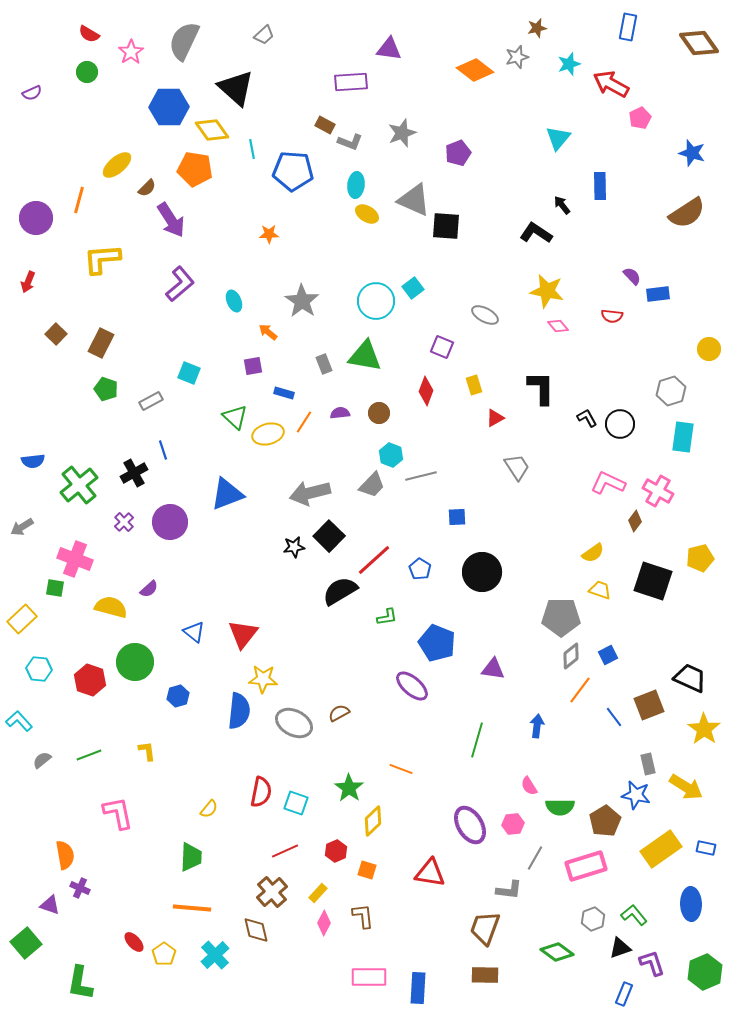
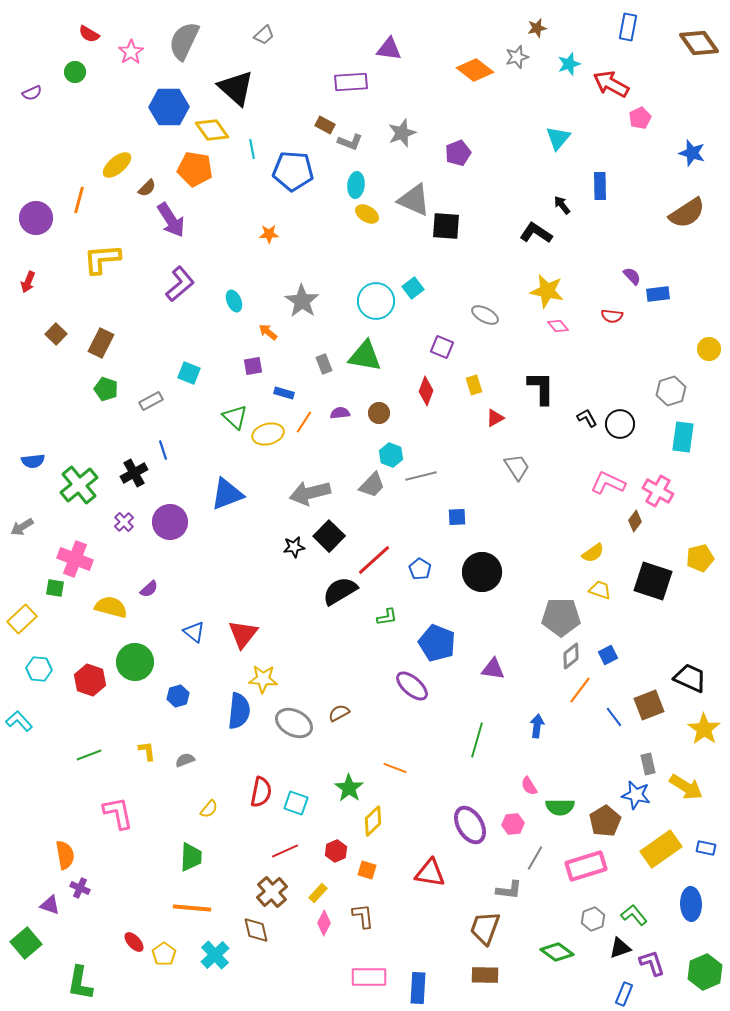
green circle at (87, 72): moved 12 px left
gray semicircle at (42, 760): moved 143 px right; rotated 18 degrees clockwise
orange line at (401, 769): moved 6 px left, 1 px up
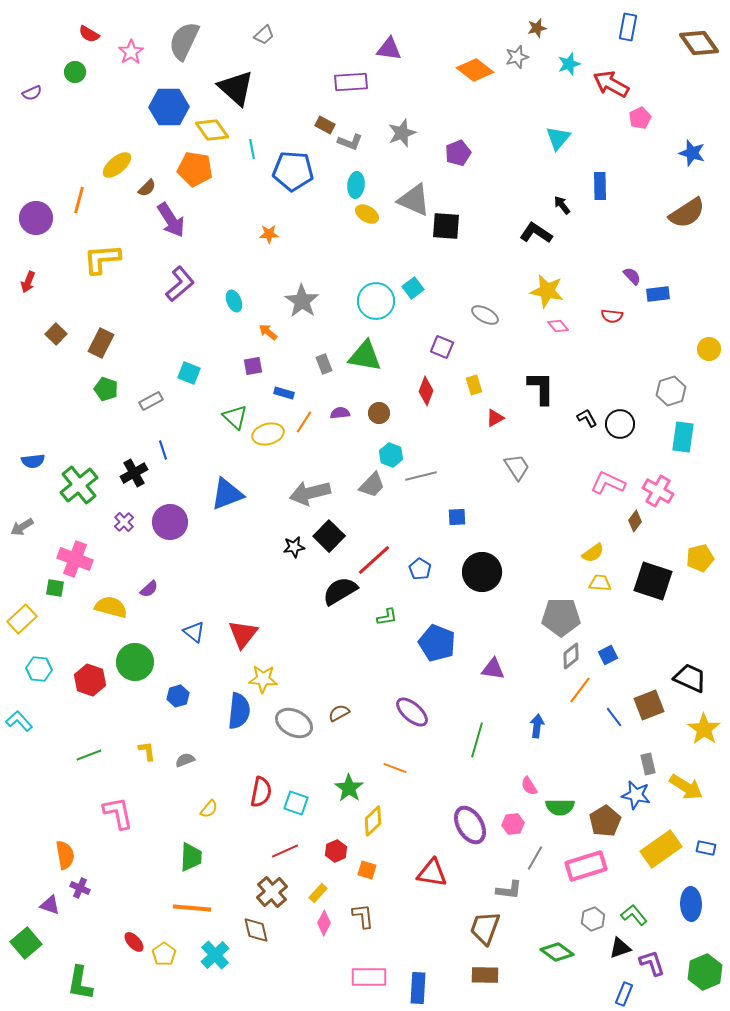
yellow trapezoid at (600, 590): moved 7 px up; rotated 15 degrees counterclockwise
purple ellipse at (412, 686): moved 26 px down
red triangle at (430, 873): moved 2 px right
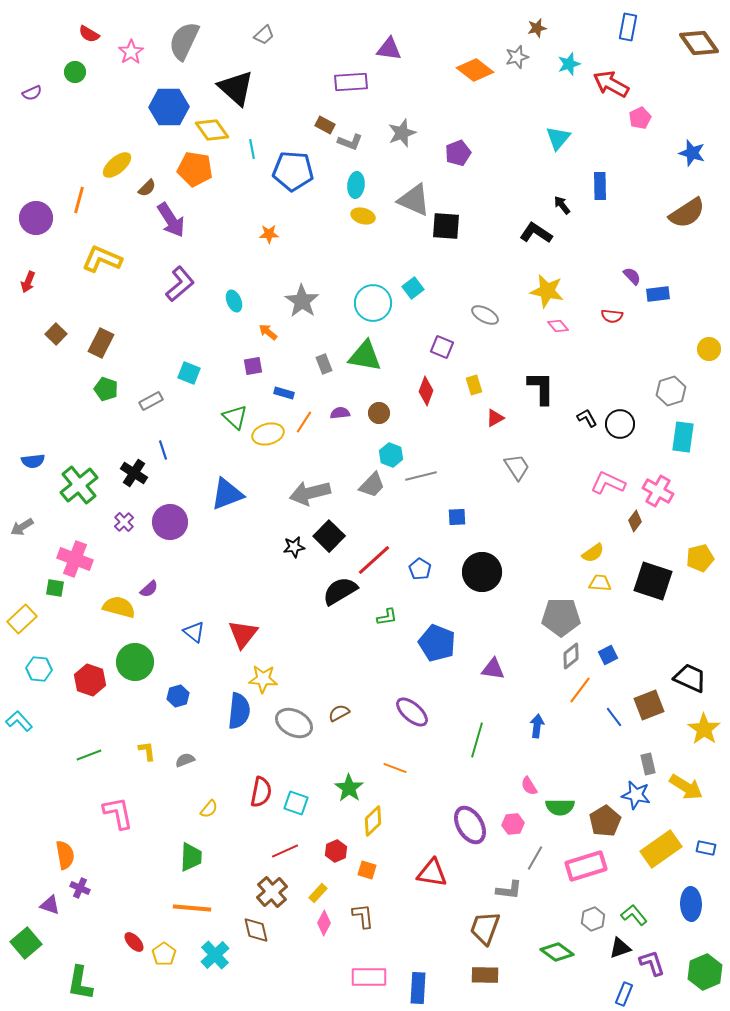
yellow ellipse at (367, 214): moved 4 px left, 2 px down; rotated 15 degrees counterclockwise
yellow L-shape at (102, 259): rotated 27 degrees clockwise
cyan circle at (376, 301): moved 3 px left, 2 px down
black cross at (134, 473): rotated 28 degrees counterclockwise
yellow semicircle at (111, 607): moved 8 px right
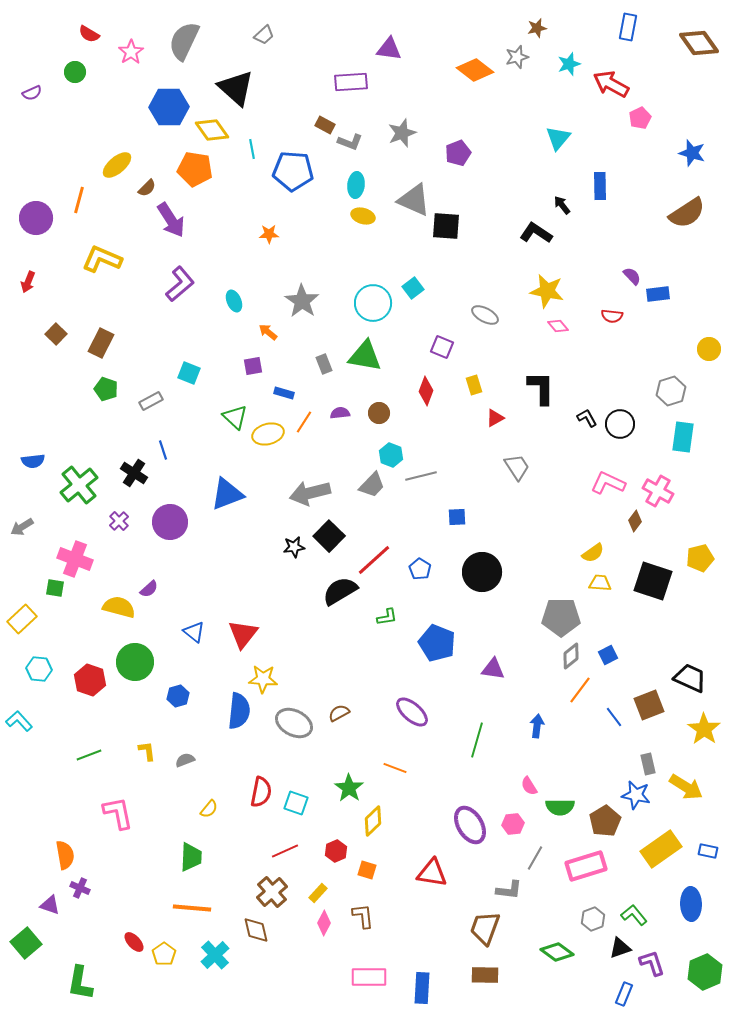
purple cross at (124, 522): moved 5 px left, 1 px up
blue rectangle at (706, 848): moved 2 px right, 3 px down
blue rectangle at (418, 988): moved 4 px right
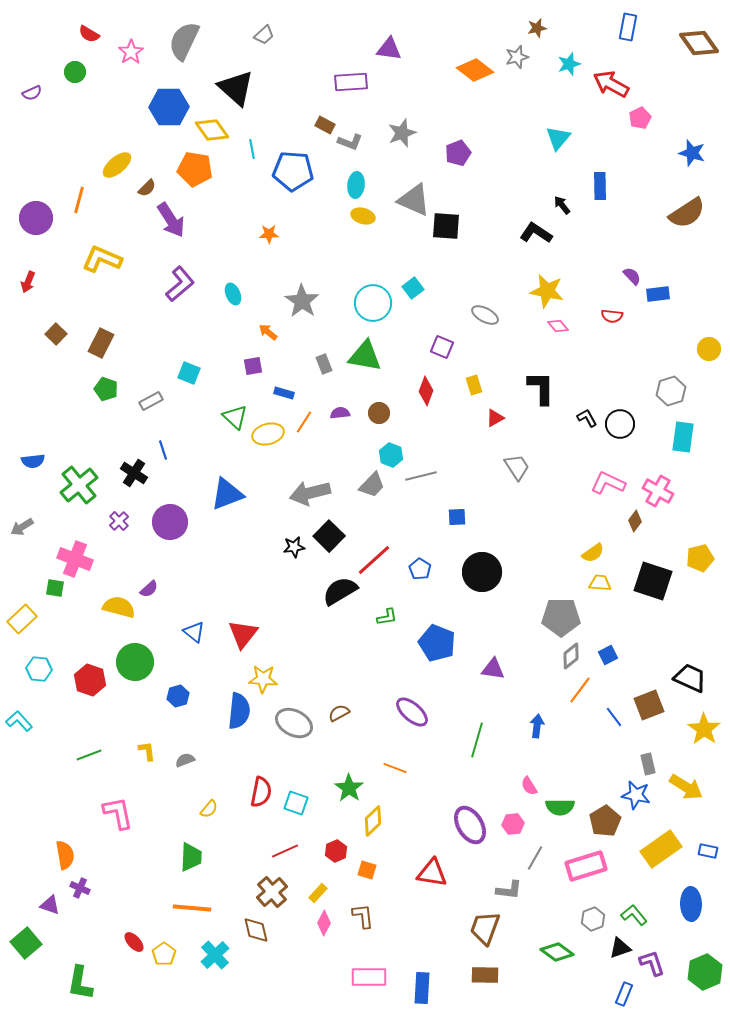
cyan ellipse at (234, 301): moved 1 px left, 7 px up
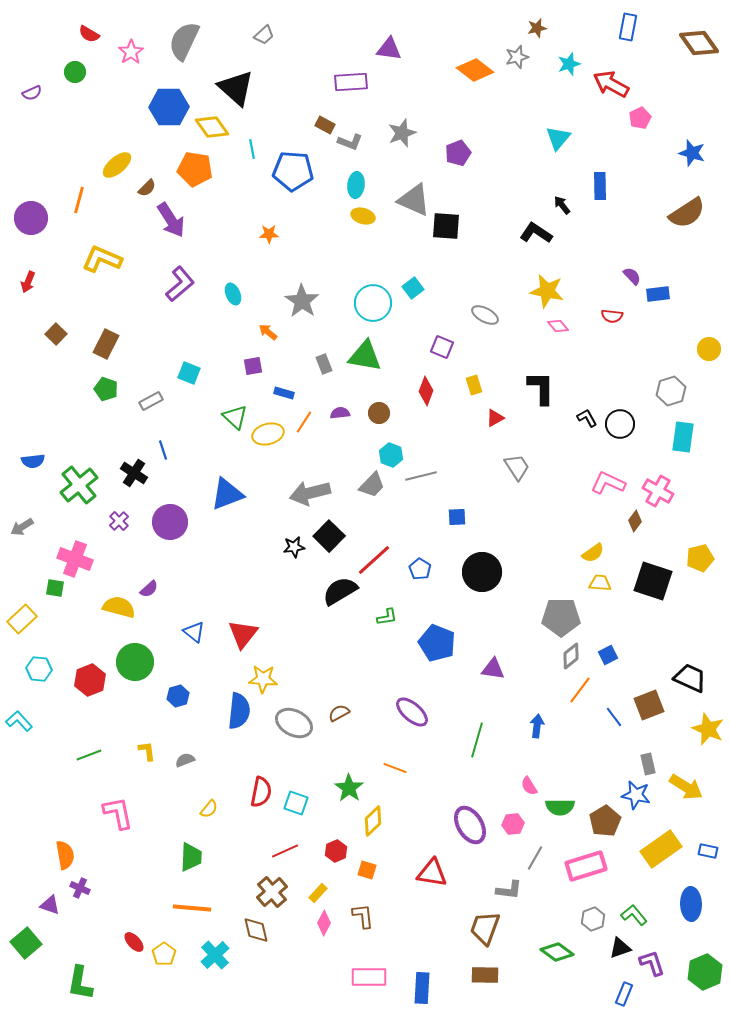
yellow diamond at (212, 130): moved 3 px up
purple circle at (36, 218): moved 5 px left
brown rectangle at (101, 343): moved 5 px right, 1 px down
red hexagon at (90, 680): rotated 20 degrees clockwise
yellow star at (704, 729): moved 4 px right; rotated 12 degrees counterclockwise
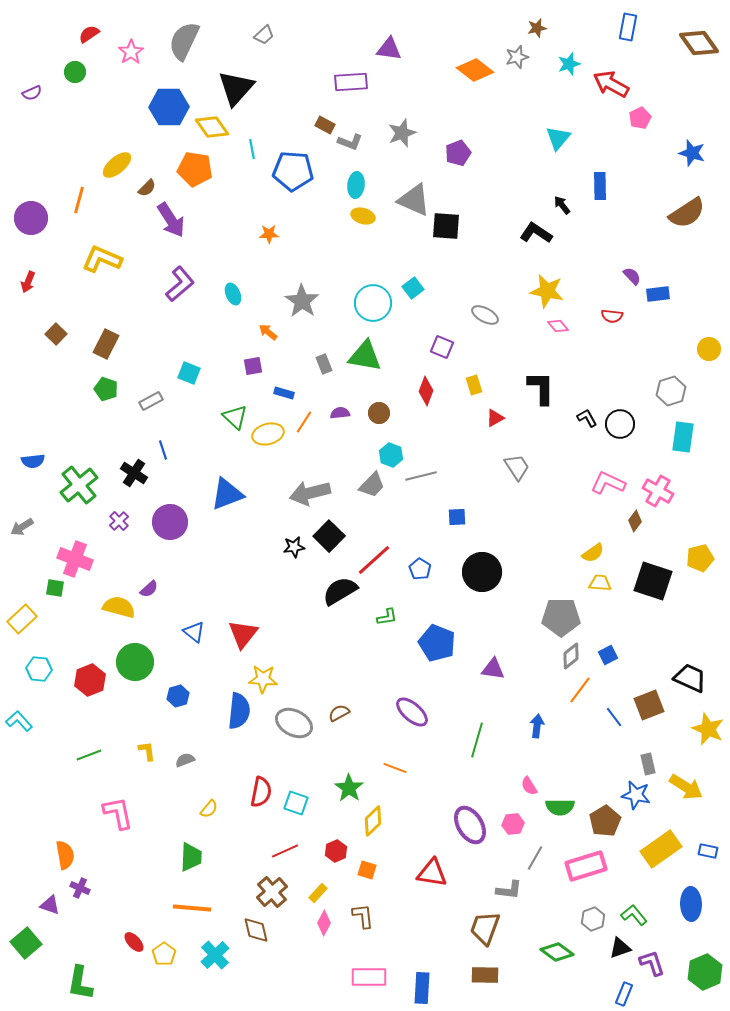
red semicircle at (89, 34): rotated 115 degrees clockwise
black triangle at (236, 88): rotated 30 degrees clockwise
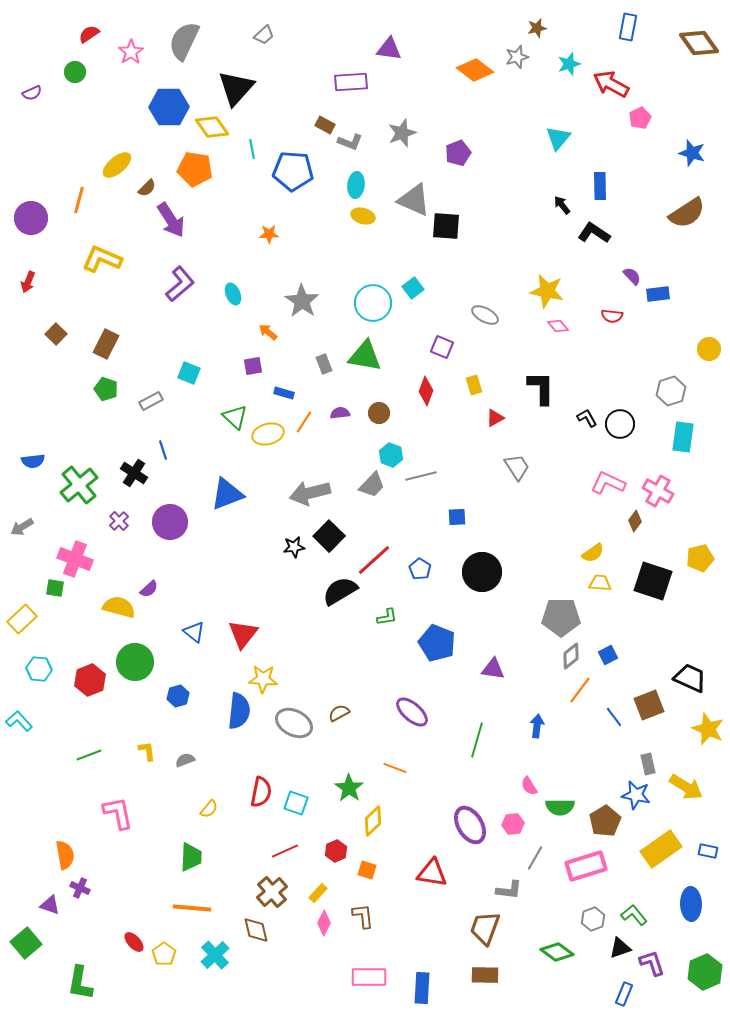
black L-shape at (536, 233): moved 58 px right
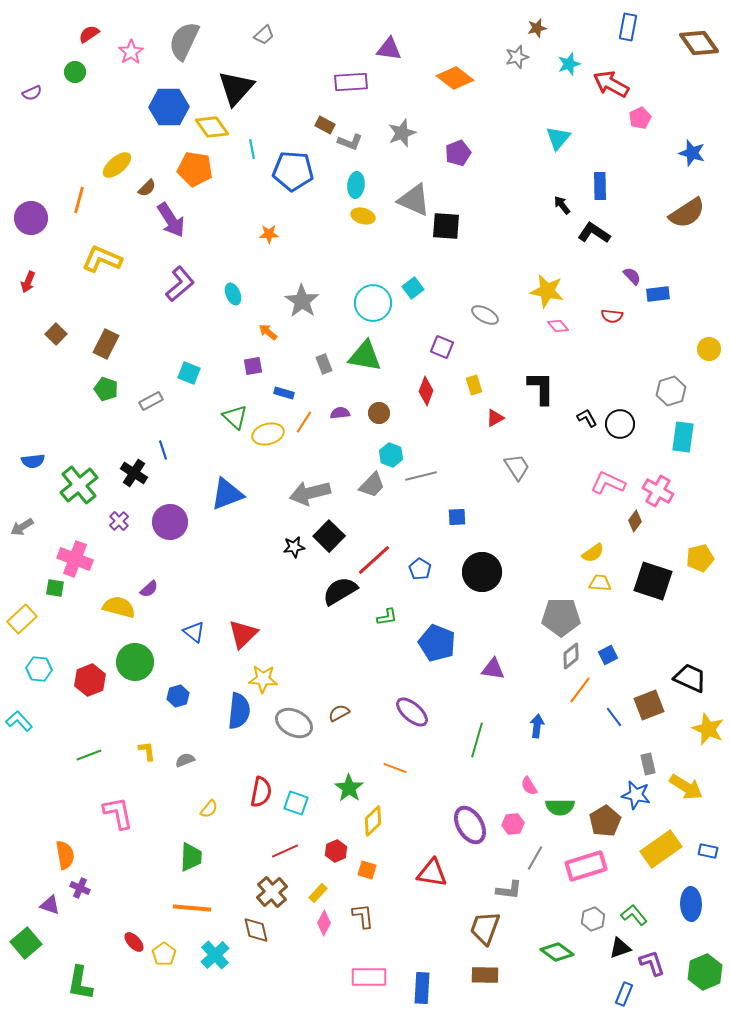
orange diamond at (475, 70): moved 20 px left, 8 px down
red triangle at (243, 634): rotated 8 degrees clockwise
